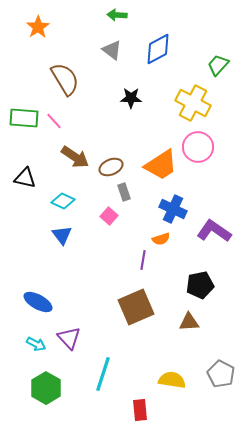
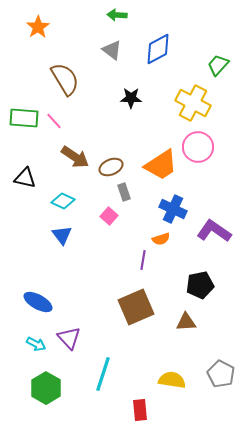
brown triangle: moved 3 px left
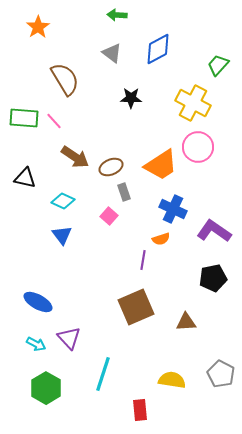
gray triangle: moved 3 px down
black pentagon: moved 13 px right, 7 px up
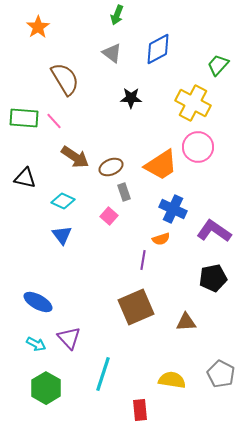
green arrow: rotated 72 degrees counterclockwise
